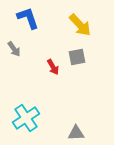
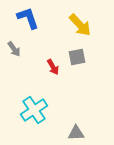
cyan cross: moved 8 px right, 8 px up
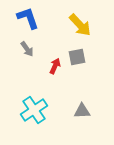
gray arrow: moved 13 px right
red arrow: moved 2 px right, 1 px up; rotated 126 degrees counterclockwise
gray triangle: moved 6 px right, 22 px up
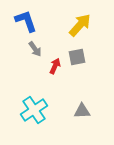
blue L-shape: moved 2 px left, 3 px down
yellow arrow: rotated 95 degrees counterclockwise
gray arrow: moved 8 px right
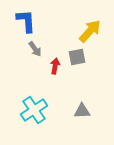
blue L-shape: rotated 15 degrees clockwise
yellow arrow: moved 10 px right, 6 px down
red arrow: rotated 14 degrees counterclockwise
